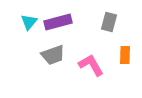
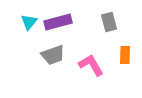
gray rectangle: rotated 30 degrees counterclockwise
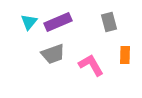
purple rectangle: rotated 8 degrees counterclockwise
gray trapezoid: moved 1 px up
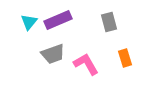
purple rectangle: moved 2 px up
orange rectangle: moved 3 px down; rotated 18 degrees counterclockwise
pink L-shape: moved 5 px left, 1 px up
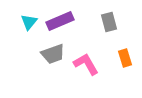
purple rectangle: moved 2 px right, 1 px down
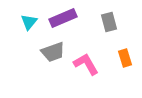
purple rectangle: moved 3 px right, 3 px up
gray trapezoid: moved 2 px up
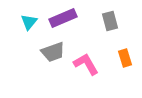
gray rectangle: moved 1 px right, 1 px up
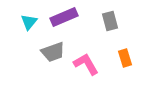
purple rectangle: moved 1 px right, 1 px up
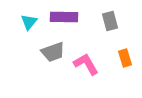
purple rectangle: rotated 24 degrees clockwise
